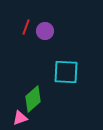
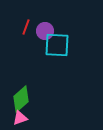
cyan square: moved 9 px left, 27 px up
green diamond: moved 12 px left
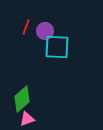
cyan square: moved 2 px down
green diamond: moved 1 px right
pink triangle: moved 7 px right, 1 px down
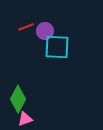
red line: rotated 49 degrees clockwise
green diamond: moved 4 px left; rotated 20 degrees counterclockwise
pink triangle: moved 2 px left
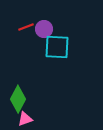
purple circle: moved 1 px left, 2 px up
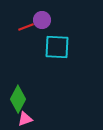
purple circle: moved 2 px left, 9 px up
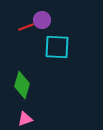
green diamond: moved 4 px right, 14 px up; rotated 12 degrees counterclockwise
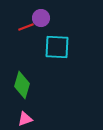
purple circle: moved 1 px left, 2 px up
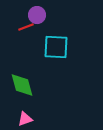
purple circle: moved 4 px left, 3 px up
cyan square: moved 1 px left
green diamond: rotated 32 degrees counterclockwise
